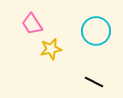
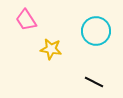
pink trapezoid: moved 6 px left, 4 px up
yellow star: rotated 20 degrees clockwise
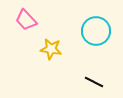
pink trapezoid: rotated 10 degrees counterclockwise
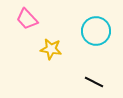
pink trapezoid: moved 1 px right, 1 px up
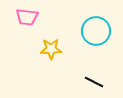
pink trapezoid: moved 2 px up; rotated 40 degrees counterclockwise
yellow star: rotated 10 degrees counterclockwise
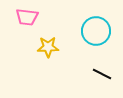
yellow star: moved 3 px left, 2 px up
black line: moved 8 px right, 8 px up
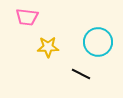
cyan circle: moved 2 px right, 11 px down
black line: moved 21 px left
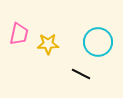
pink trapezoid: moved 8 px left, 17 px down; rotated 85 degrees counterclockwise
yellow star: moved 3 px up
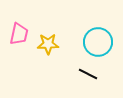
black line: moved 7 px right
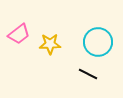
pink trapezoid: rotated 40 degrees clockwise
yellow star: moved 2 px right
